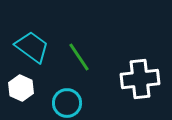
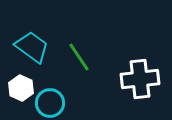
cyan circle: moved 17 px left
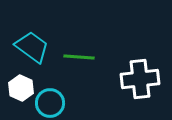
green line: rotated 52 degrees counterclockwise
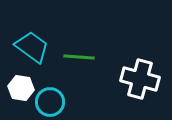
white cross: rotated 21 degrees clockwise
white hexagon: rotated 15 degrees counterclockwise
cyan circle: moved 1 px up
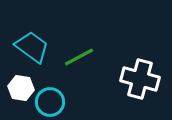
green line: rotated 32 degrees counterclockwise
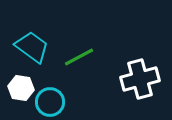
white cross: rotated 30 degrees counterclockwise
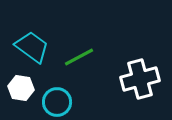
cyan circle: moved 7 px right
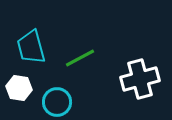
cyan trapezoid: moved 1 px left; rotated 141 degrees counterclockwise
green line: moved 1 px right, 1 px down
white hexagon: moved 2 px left
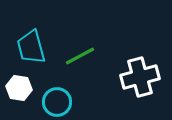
green line: moved 2 px up
white cross: moved 2 px up
